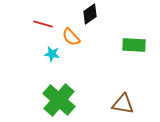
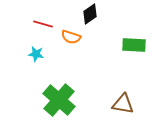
orange semicircle: rotated 30 degrees counterclockwise
cyan star: moved 16 px left
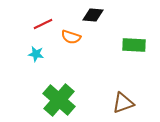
black diamond: moved 3 px right, 1 px down; rotated 40 degrees clockwise
red line: rotated 42 degrees counterclockwise
brown triangle: moved 1 px up; rotated 30 degrees counterclockwise
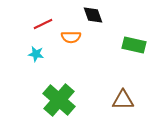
black diamond: rotated 65 degrees clockwise
orange semicircle: rotated 18 degrees counterclockwise
green rectangle: rotated 10 degrees clockwise
brown triangle: moved 3 px up; rotated 20 degrees clockwise
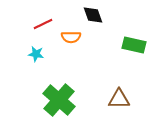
brown triangle: moved 4 px left, 1 px up
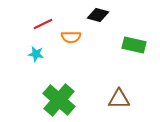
black diamond: moved 5 px right; rotated 55 degrees counterclockwise
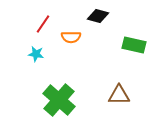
black diamond: moved 1 px down
red line: rotated 30 degrees counterclockwise
brown triangle: moved 4 px up
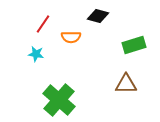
green rectangle: rotated 30 degrees counterclockwise
brown triangle: moved 7 px right, 11 px up
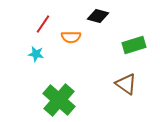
brown triangle: rotated 35 degrees clockwise
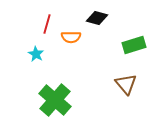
black diamond: moved 1 px left, 2 px down
red line: moved 4 px right; rotated 18 degrees counterclockwise
cyan star: rotated 21 degrees clockwise
brown triangle: rotated 15 degrees clockwise
green cross: moved 4 px left
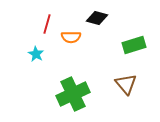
green cross: moved 18 px right, 6 px up; rotated 24 degrees clockwise
